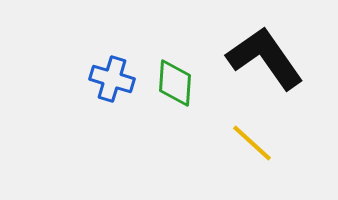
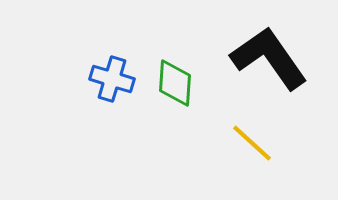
black L-shape: moved 4 px right
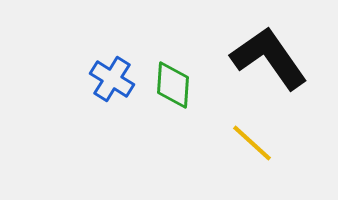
blue cross: rotated 15 degrees clockwise
green diamond: moved 2 px left, 2 px down
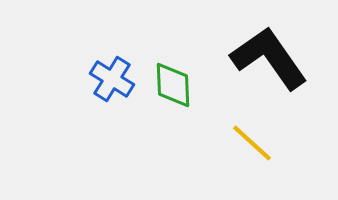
green diamond: rotated 6 degrees counterclockwise
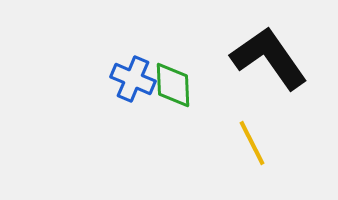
blue cross: moved 21 px right; rotated 9 degrees counterclockwise
yellow line: rotated 21 degrees clockwise
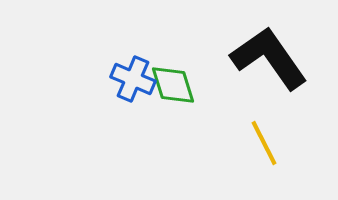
green diamond: rotated 15 degrees counterclockwise
yellow line: moved 12 px right
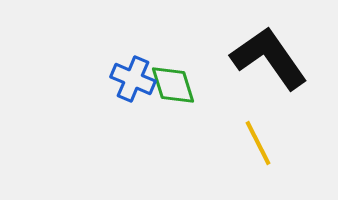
yellow line: moved 6 px left
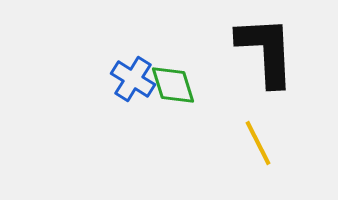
black L-shape: moved 3 px left, 7 px up; rotated 32 degrees clockwise
blue cross: rotated 9 degrees clockwise
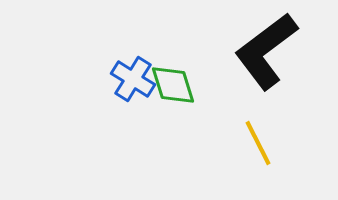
black L-shape: rotated 124 degrees counterclockwise
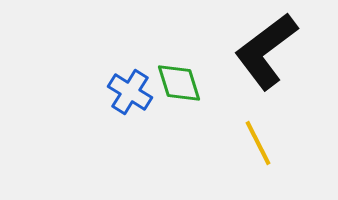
blue cross: moved 3 px left, 13 px down
green diamond: moved 6 px right, 2 px up
